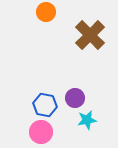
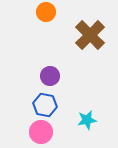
purple circle: moved 25 px left, 22 px up
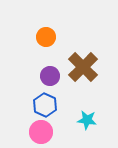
orange circle: moved 25 px down
brown cross: moved 7 px left, 32 px down
blue hexagon: rotated 15 degrees clockwise
cyan star: rotated 18 degrees clockwise
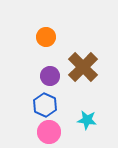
pink circle: moved 8 px right
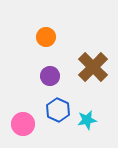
brown cross: moved 10 px right
blue hexagon: moved 13 px right, 5 px down
cyan star: rotated 18 degrees counterclockwise
pink circle: moved 26 px left, 8 px up
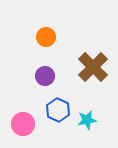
purple circle: moved 5 px left
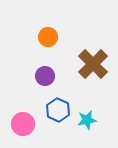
orange circle: moved 2 px right
brown cross: moved 3 px up
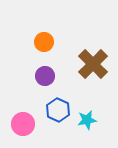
orange circle: moved 4 px left, 5 px down
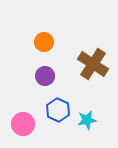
brown cross: rotated 12 degrees counterclockwise
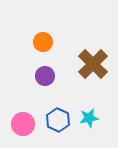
orange circle: moved 1 px left
brown cross: rotated 12 degrees clockwise
blue hexagon: moved 10 px down
cyan star: moved 2 px right, 2 px up
